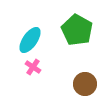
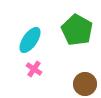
pink cross: moved 1 px right, 2 px down
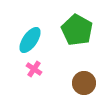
brown circle: moved 1 px left, 1 px up
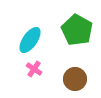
brown circle: moved 9 px left, 4 px up
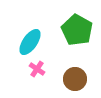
cyan ellipse: moved 2 px down
pink cross: moved 3 px right
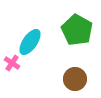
pink cross: moved 25 px left, 6 px up
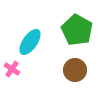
pink cross: moved 6 px down
brown circle: moved 9 px up
